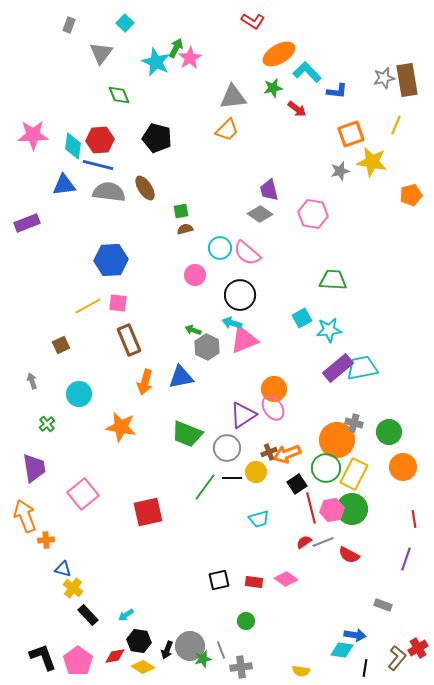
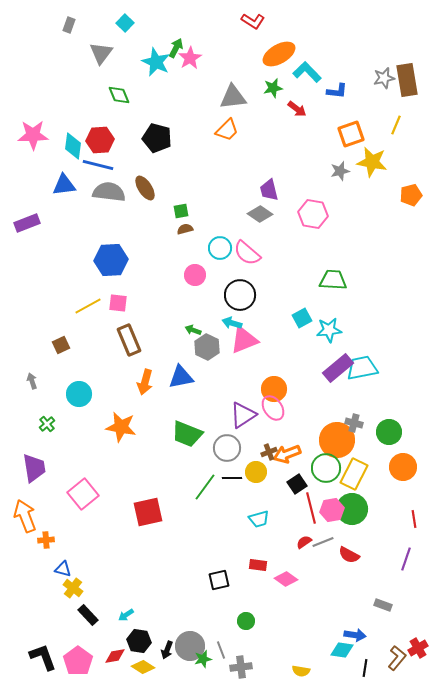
red rectangle at (254, 582): moved 4 px right, 17 px up
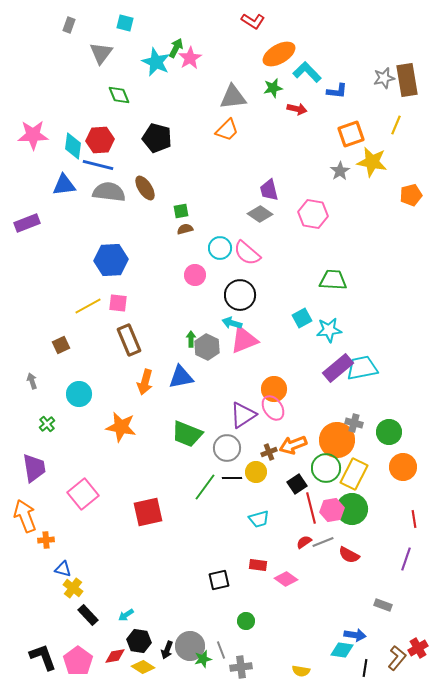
cyan square at (125, 23): rotated 30 degrees counterclockwise
red arrow at (297, 109): rotated 24 degrees counterclockwise
gray star at (340, 171): rotated 18 degrees counterclockwise
green arrow at (193, 330): moved 2 px left, 9 px down; rotated 70 degrees clockwise
orange arrow at (287, 454): moved 6 px right, 9 px up
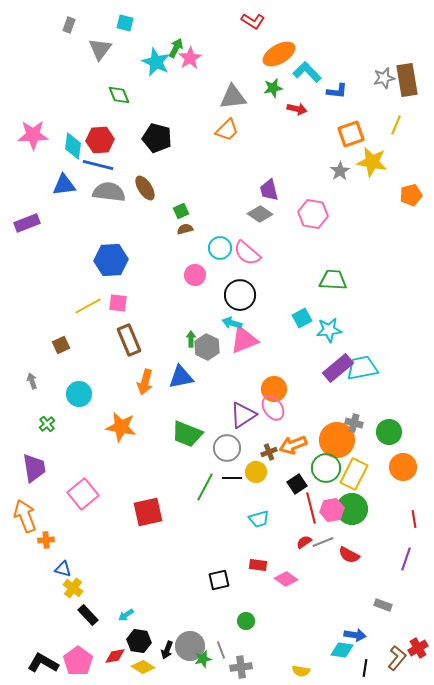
gray triangle at (101, 53): moved 1 px left, 4 px up
green square at (181, 211): rotated 14 degrees counterclockwise
green line at (205, 487): rotated 8 degrees counterclockwise
black L-shape at (43, 657): moved 6 px down; rotated 40 degrees counterclockwise
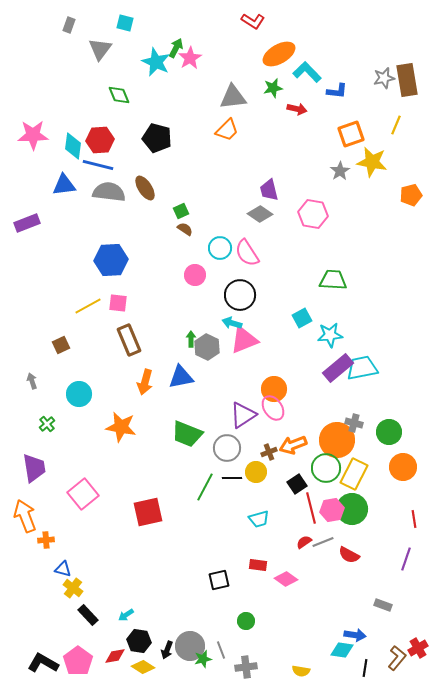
brown semicircle at (185, 229): rotated 49 degrees clockwise
pink semicircle at (247, 253): rotated 16 degrees clockwise
cyan star at (329, 330): moved 1 px right, 5 px down
gray cross at (241, 667): moved 5 px right
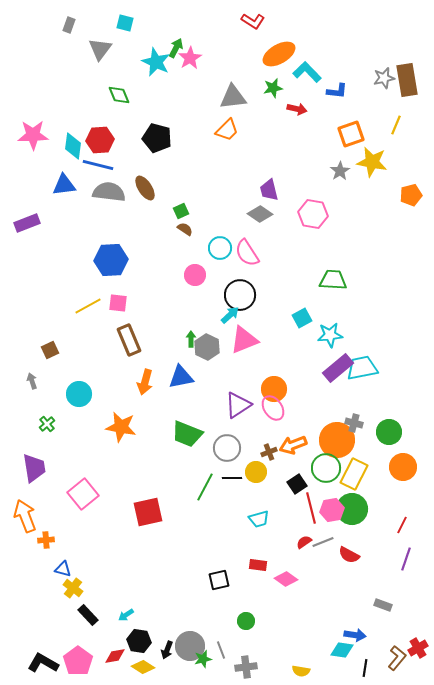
cyan arrow at (232, 323): moved 2 px left, 8 px up; rotated 120 degrees clockwise
brown square at (61, 345): moved 11 px left, 5 px down
purple triangle at (243, 415): moved 5 px left, 10 px up
red line at (414, 519): moved 12 px left, 6 px down; rotated 36 degrees clockwise
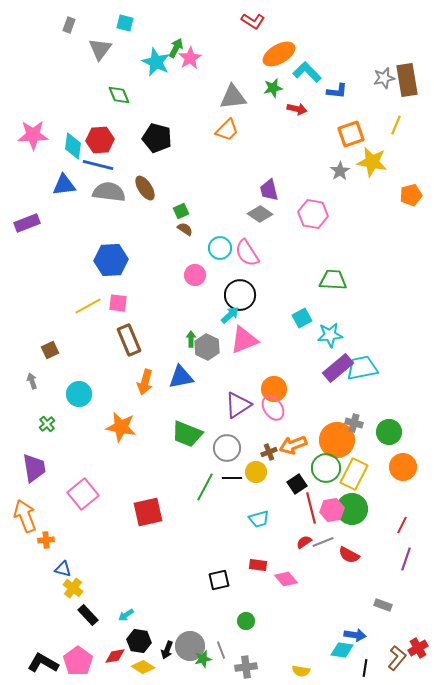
pink diamond at (286, 579): rotated 15 degrees clockwise
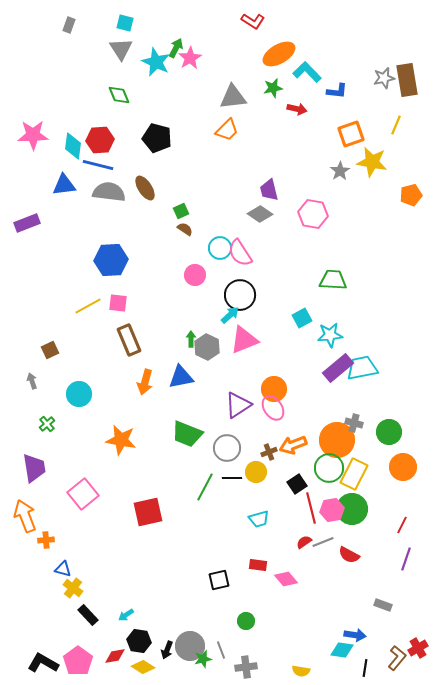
gray triangle at (100, 49): moved 21 px right; rotated 10 degrees counterclockwise
pink semicircle at (247, 253): moved 7 px left
orange star at (121, 427): moved 13 px down
green circle at (326, 468): moved 3 px right
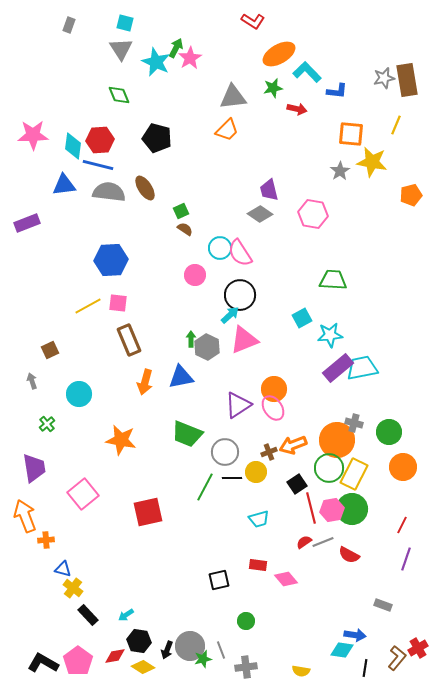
orange square at (351, 134): rotated 24 degrees clockwise
gray circle at (227, 448): moved 2 px left, 4 px down
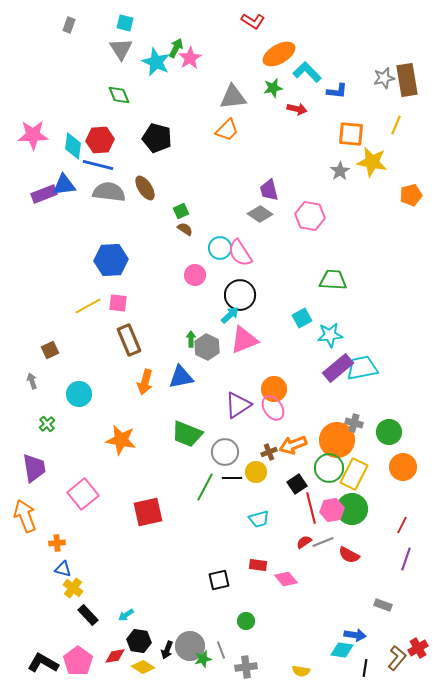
pink hexagon at (313, 214): moved 3 px left, 2 px down
purple rectangle at (27, 223): moved 17 px right, 29 px up
orange cross at (46, 540): moved 11 px right, 3 px down
